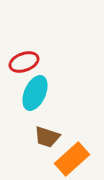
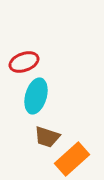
cyan ellipse: moved 1 px right, 3 px down; rotated 8 degrees counterclockwise
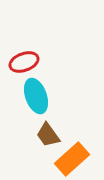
cyan ellipse: rotated 36 degrees counterclockwise
brown trapezoid: moved 1 px right, 2 px up; rotated 36 degrees clockwise
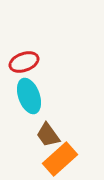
cyan ellipse: moved 7 px left
orange rectangle: moved 12 px left
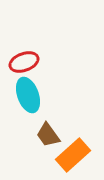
cyan ellipse: moved 1 px left, 1 px up
orange rectangle: moved 13 px right, 4 px up
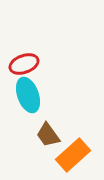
red ellipse: moved 2 px down
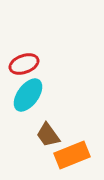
cyan ellipse: rotated 56 degrees clockwise
orange rectangle: moved 1 px left; rotated 20 degrees clockwise
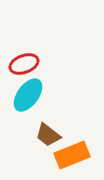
brown trapezoid: rotated 16 degrees counterclockwise
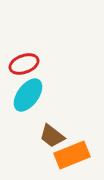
brown trapezoid: moved 4 px right, 1 px down
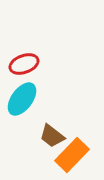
cyan ellipse: moved 6 px left, 4 px down
orange rectangle: rotated 24 degrees counterclockwise
